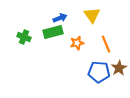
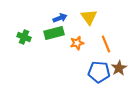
yellow triangle: moved 3 px left, 2 px down
green rectangle: moved 1 px right, 1 px down
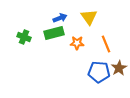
orange star: rotated 16 degrees clockwise
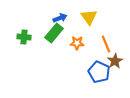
green rectangle: rotated 36 degrees counterclockwise
green cross: rotated 16 degrees counterclockwise
brown star: moved 4 px left, 7 px up
blue pentagon: rotated 20 degrees clockwise
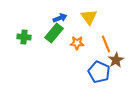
brown star: moved 1 px right, 1 px up
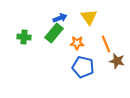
brown star: moved 1 px right, 1 px down; rotated 28 degrees counterclockwise
blue pentagon: moved 16 px left, 5 px up; rotated 10 degrees counterclockwise
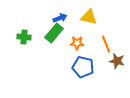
yellow triangle: rotated 42 degrees counterclockwise
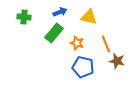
blue arrow: moved 6 px up
green cross: moved 20 px up
orange star: rotated 16 degrees clockwise
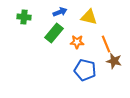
orange star: moved 1 px up; rotated 16 degrees counterclockwise
brown star: moved 3 px left
blue pentagon: moved 2 px right, 3 px down
